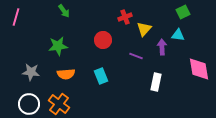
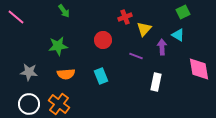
pink line: rotated 66 degrees counterclockwise
cyan triangle: rotated 24 degrees clockwise
gray star: moved 2 px left
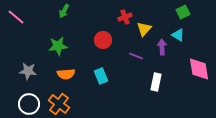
green arrow: rotated 64 degrees clockwise
gray star: moved 1 px left, 1 px up
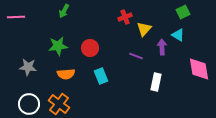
pink line: rotated 42 degrees counterclockwise
red circle: moved 13 px left, 8 px down
gray star: moved 4 px up
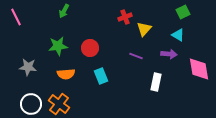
pink line: rotated 66 degrees clockwise
purple arrow: moved 7 px right, 7 px down; rotated 98 degrees clockwise
white circle: moved 2 px right
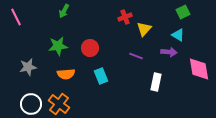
purple arrow: moved 2 px up
gray star: rotated 18 degrees counterclockwise
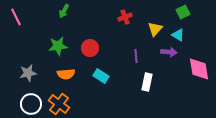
yellow triangle: moved 11 px right
purple line: rotated 64 degrees clockwise
gray star: moved 6 px down
cyan rectangle: rotated 35 degrees counterclockwise
white rectangle: moved 9 px left
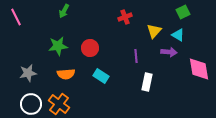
yellow triangle: moved 1 px left, 2 px down
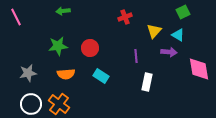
green arrow: moved 1 px left; rotated 56 degrees clockwise
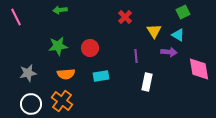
green arrow: moved 3 px left, 1 px up
red cross: rotated 24 degrees counterclockwise
yellow triangle: rotated 14 degrees counterclockwise
cyan rectangle: rotated 42 degrees counterclockwise
orange cross: moved 3 px right, 3 px up
